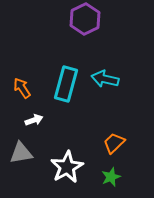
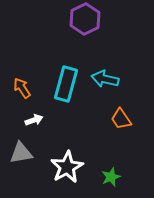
orange trapezoid: moved 7 px right, 24 px up; rotated 80 degrees counterclockwise
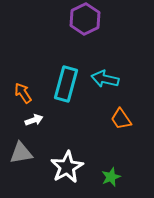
orange arrow: moved 1 px right, 5 px down
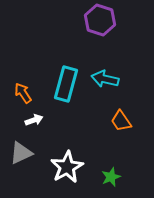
purple hexagon: moved 15 px right, 1 px down; rotated 16 degrees counterclockwise
orange trapezoid: moved 2 px down
gray triangle: rotated 15 degrees counterclockwise
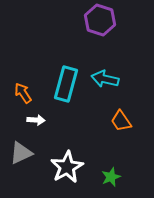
white arrow: moved 2 px right; rotated 24 degrees clockwise
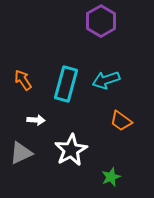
purple hexagon: moved 1 px right, 1 px down; rotated 12 degrees clockwise
cyan arrow: moved 1 px right, 1 px down; rotated 32 degrees counterclockwise
orange arrow: moved 13 px up
orange trapezoid: rotated 20 degrees counterclockwise
white star: moved 4 px right, 17 px up
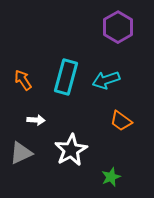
purple hexagon: moved 17 px right, 6 px down
cyan rectangle: moved 7 px up
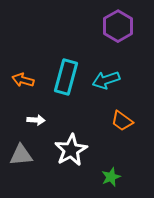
purple hexagon: moved 1 px up
orange arrow: rotated 40 degrees counterclockwise
orange trapezoid: moved 1 px right
gray triangle: moved 2 px down; rotated 20 degrees clockwise
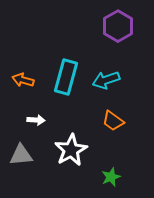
orange trapezoid: moved 9 px left
